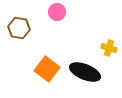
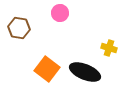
pink circle: moved 3 px right, 1 px down
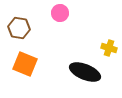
orange square: moved 22 px left, 5 px up; rotated 15 degrees counterclockwise
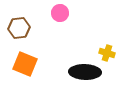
brown hexagon: rotated 15 degrees counterclockwise
yellow cross: moved 2 px left, 5 px down
black ellipse: rotated 20 degrees counterclockwise
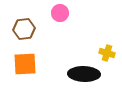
brown hexagon: moved 5 px right, 1 px down
orange square: rotated 25 degrees counterclockwise
black ellipse: moved 1 px left, 2 px down
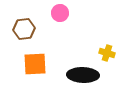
orange square: moved 10 px right
black ellipse: moved 1 px left, 1 px down
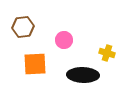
pink circle: moved 4 px right, 27 px down
brown hexagon: moved 1 px left, 2 px up
